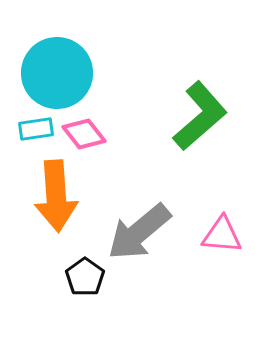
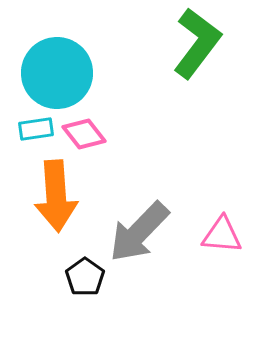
green L-shape: moved 3 px left, 73 px up; rotated 12 degrees counterclockwise
gray arrow: rotated 6 degrees counterclockwise
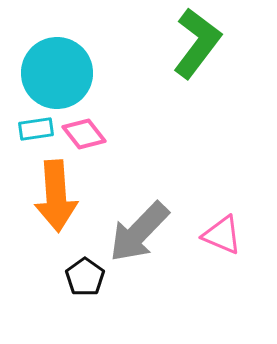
pink triangle: rotated 18 degrees clockwise
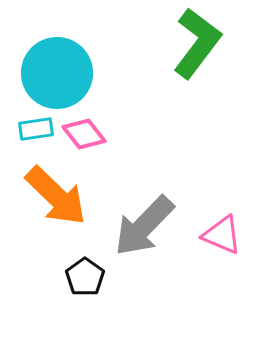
orange arrow: rotated 42 degrees counterclockwise
gray arrow: moved 5 px right, 6 px up
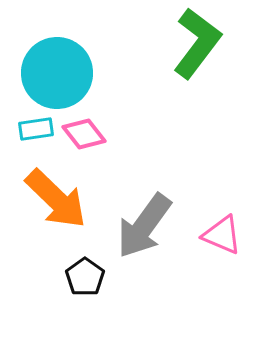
orange arrow: moved 3 px down
gray arrow: rotated 8 degrees counterclockwise
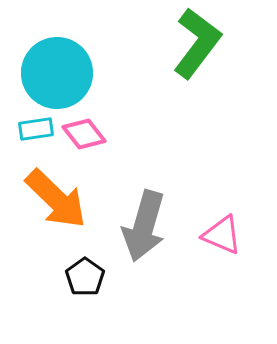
gray arrow: rotated 20 degrees counterclockwise
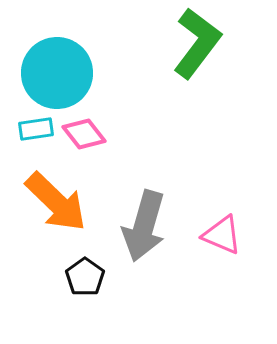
orange arrow: moved 3 px down
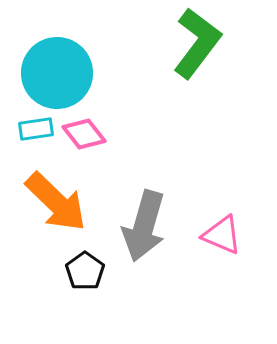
black pentagon: moved 6 px up
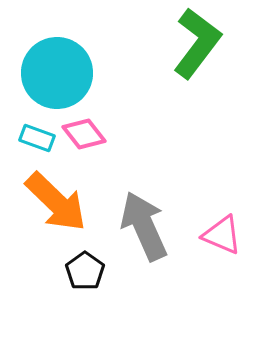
cyan rectangle: moved 1 px right, 9 px down; rotated 28 degrees clockwise
gray arrow: rotated 140 degrees clockwise
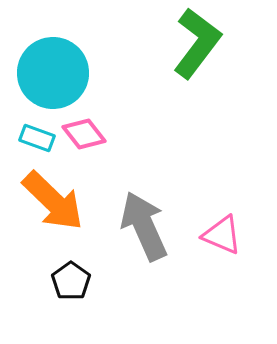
cyan circle: moved 4 px left
orange arrow: moved 3 px left, 1 px up
black pentagon: moved 14 px left, 10 px down
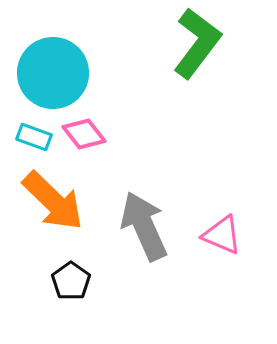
cyan rectangle: moved 3 px left, 1 px up
